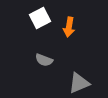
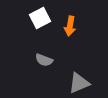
orange arrow: moved 1 px right, 1 px up
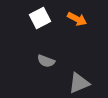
orange arrow: moved 7 px right, 7 px up; rotated 72 degrees counterclockwise
gray semicircle: moved 2 px right, 1 px down
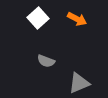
white square: moved 2 px left; rotated 15 degrees counterclockwise
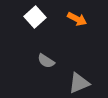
white square: moved 3 px left, 1 px up
gray semicircle: rotated 12 degrees clockwise
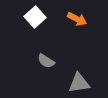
gray triangle: rotated 15 degrees clockwise
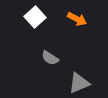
gray semicircle: moved 4 px right, 3 px up
gray triangle: rotated 15 degrees counterclockwise
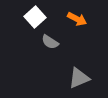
gray semicircle: moved 16 px up
gray triangle: moved 5 px up
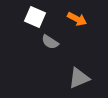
white square: rotated 25 degrees counterclockwise
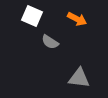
white square: moved 3 px left, 1 px up
gray triangle: rotated 30 degrees clockwise
